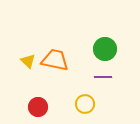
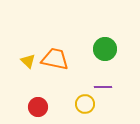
orange trapezoid: moved 1 px up
purple line: moved 10 px down
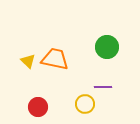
green circle: moved 2 px right, 2 px up
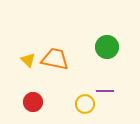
yellow triangle: moved 1 px up
purple line: moved 2 px right, 4 px down
red circle: moved 5 px left, 5 px up
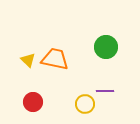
green circle: moved 1 px left
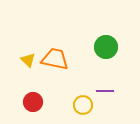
yellow circle: moved 2 px left, 1 px down
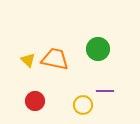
green circle: moved 8 px left, 2 px down
red circle: moved 2 px right, 1 px up
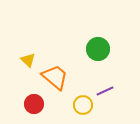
orange trapezoid: moved 18 px down; rotated 28 degrees clockwise
purple line: rotated 24 degrees counterclockwise
red circle: moved 1 px left, 3 px down
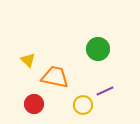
orange trapezoid: rotated 28 degrees counterclockwise
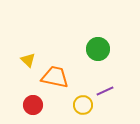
red circle: moved 1 px left, 1 px down
